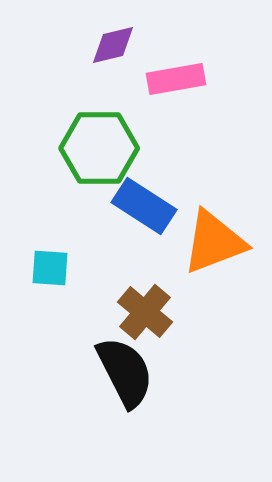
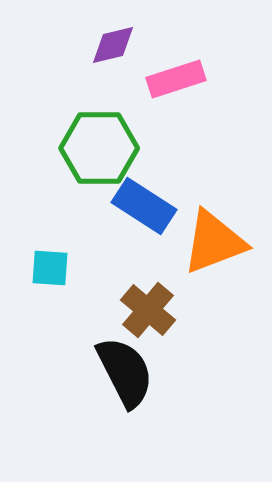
pink rectangle: rotated 8 degrees counterclockwise
brown cross: moved 3 px right, 2 px up
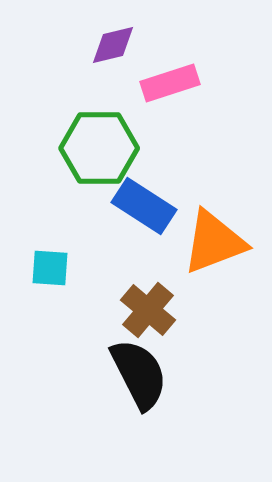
pink rectangle: moved 6 px left, 4 px down
black semicircle: moved 14 px right, 2 px down
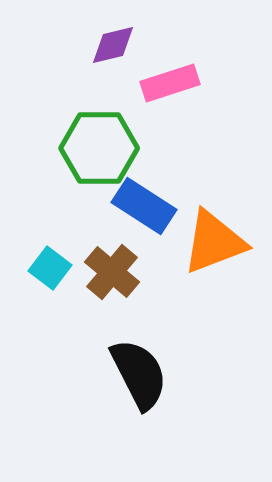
cyan square: rotated 33 degrees clockwise
brown cross: moved 36 px left, 38 px up
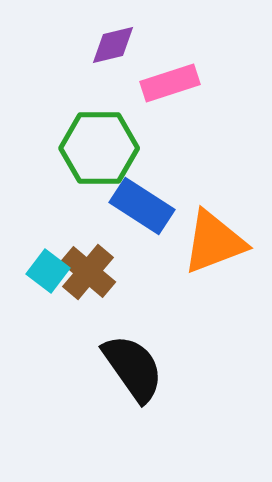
blue rectangle: moved 2 px left
cyan square: moved 2 px left, 3 px down
brown cross: moved 24 px left
black semicircle: moved 6 px left, 6 px up; rotated 8 degrees counterclockwise
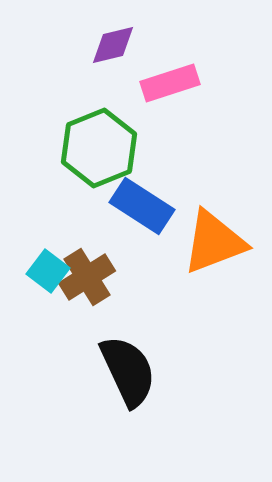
green hexagon: rotated 22 degrees counterclockwise
brown cross: moved 1 px left, 5 px down; rotated 18 degrees clockwise
black semicircle: moved 5 px left, 3 px down; rotated 10 degrees clockwise
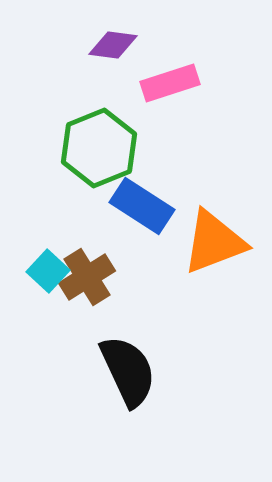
purple diamond: rotated 21 degrees clockwise
cyan square: rotated 6 degrees clockwise
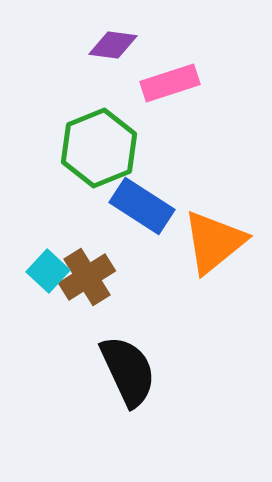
orange triangle: rotated 18 degrees counterclockwise
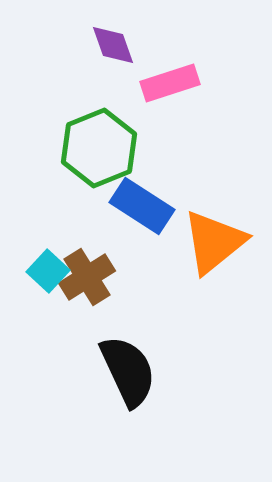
purple diamond: rotated 63 degrees clockwise
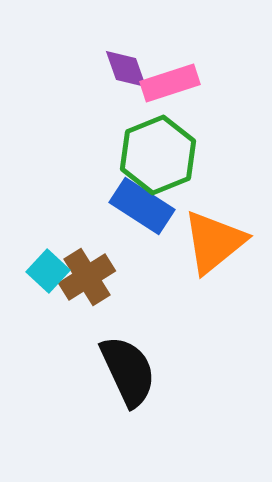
purple diamond: moved 13 px right, 24 px down
green hexagon: moved 59 px right, 7 px down
